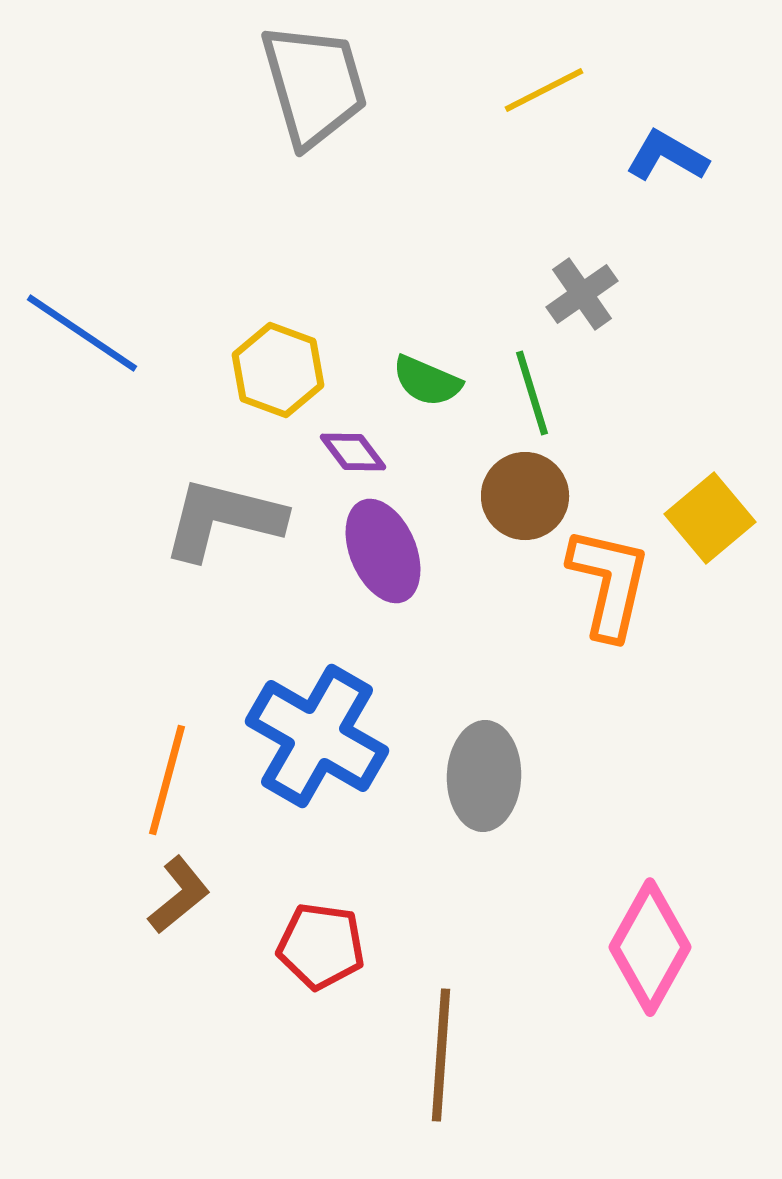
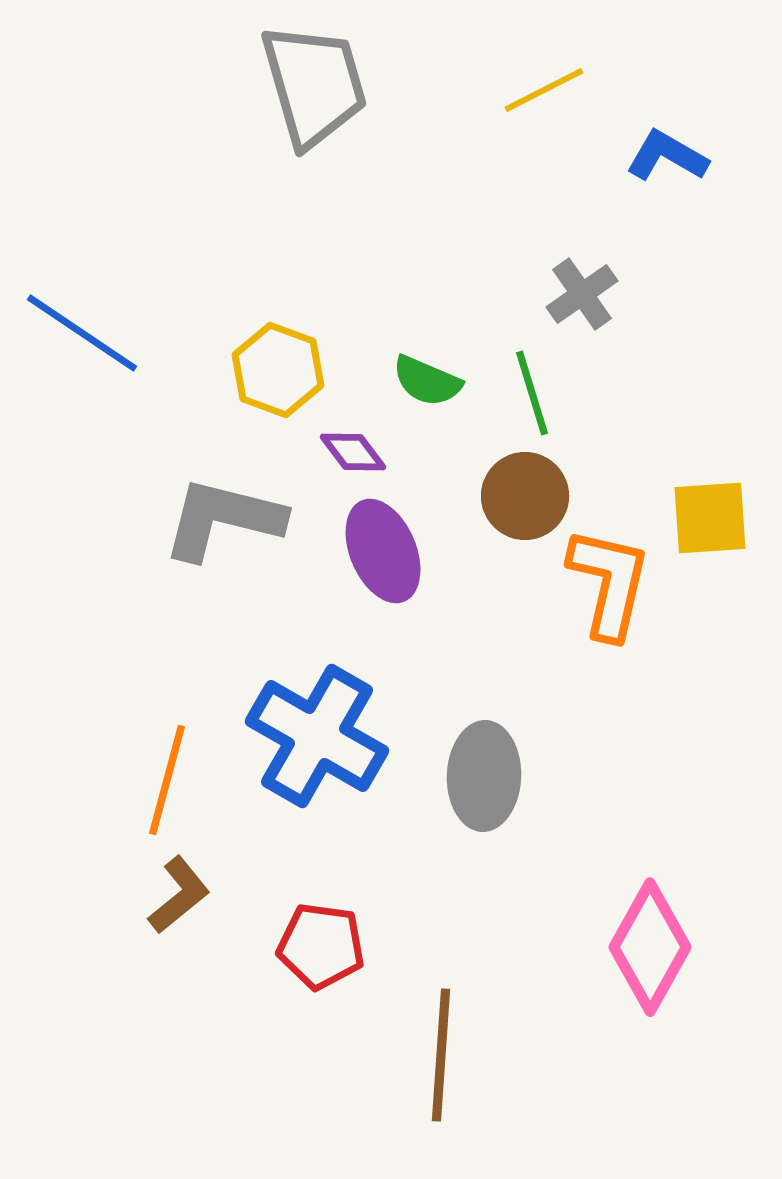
yellow square: rotated 36 degrees clockwise
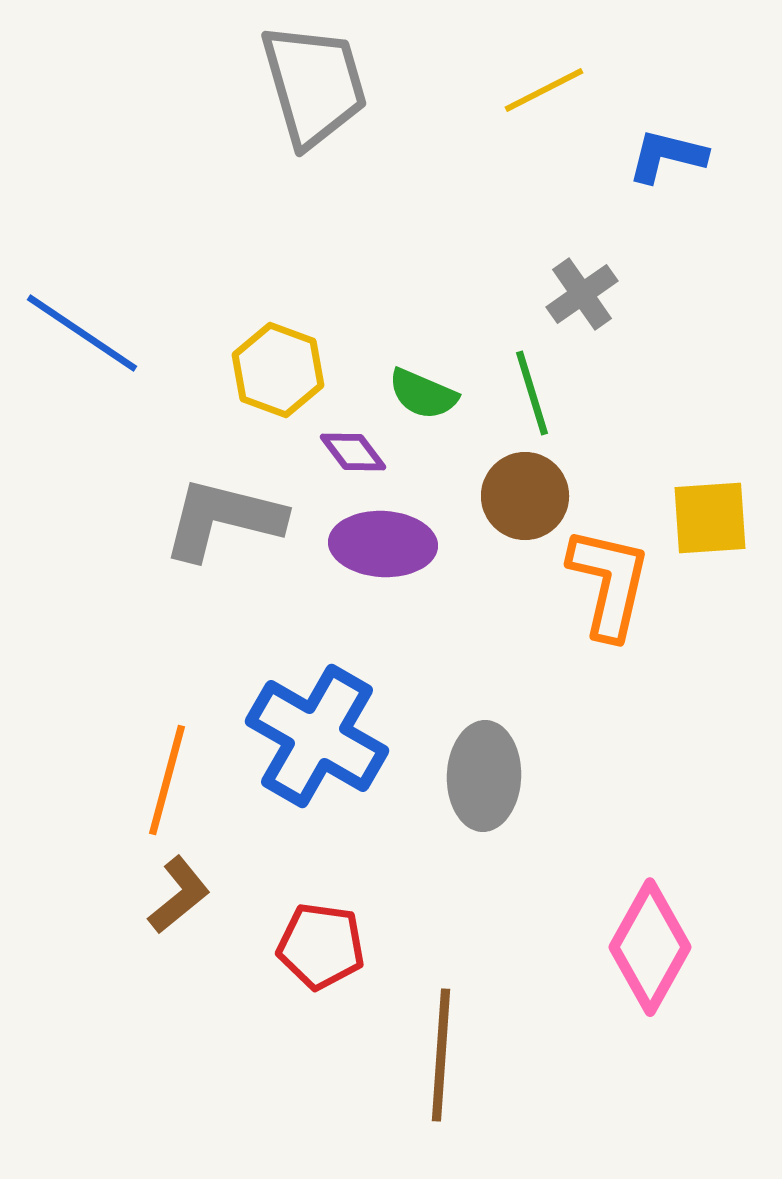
blue L-shape: rotated 16 degrees counterclockwise
green semicircle: moved 4 px left, 13 px down
purple ellipse: moved 7 px up; rotated 64 degrees counterclockwise
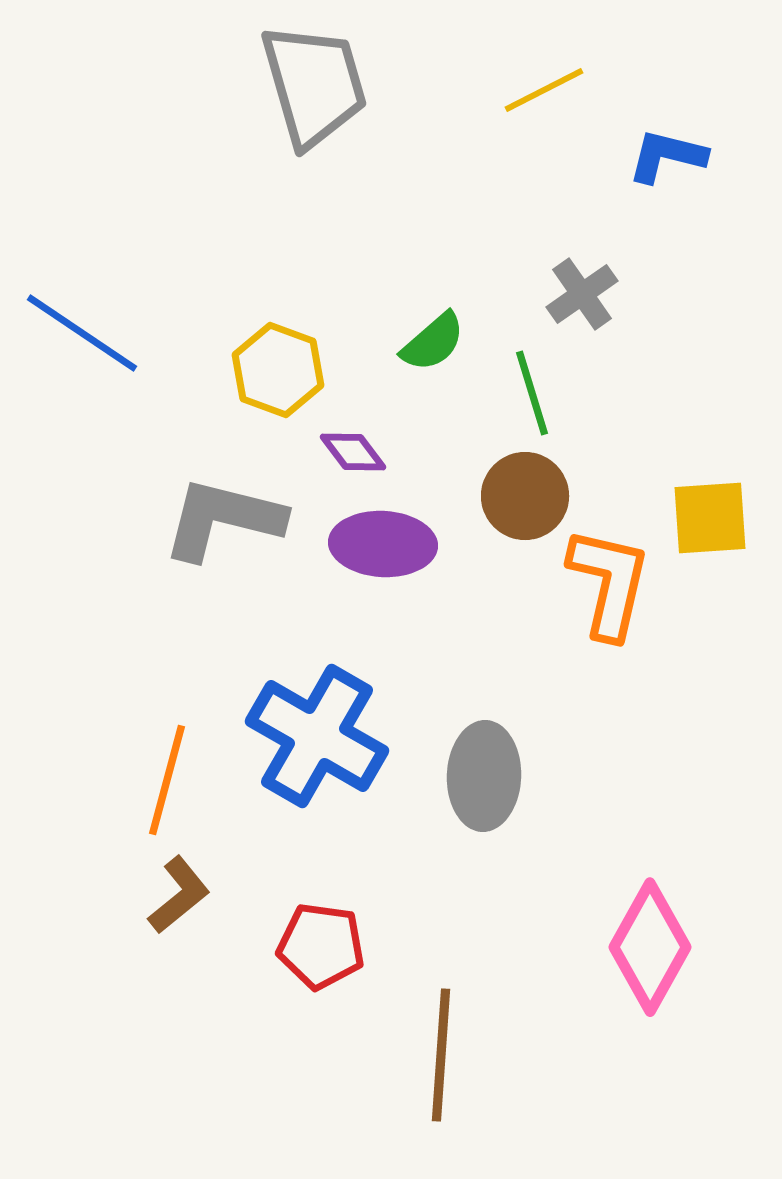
green semicircle: moved 10 px right, 52 px up; rotated 64 degrees counterclockwise
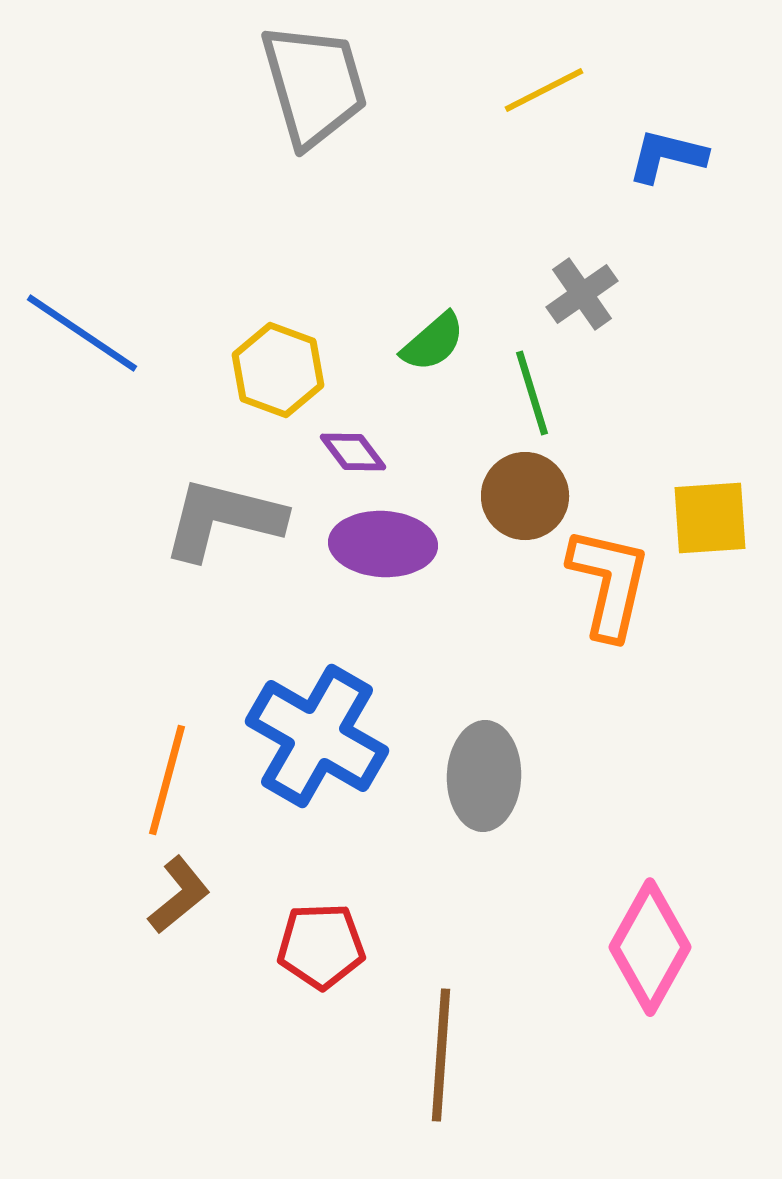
red pentagon: rotated 10 degrees counterclockwise
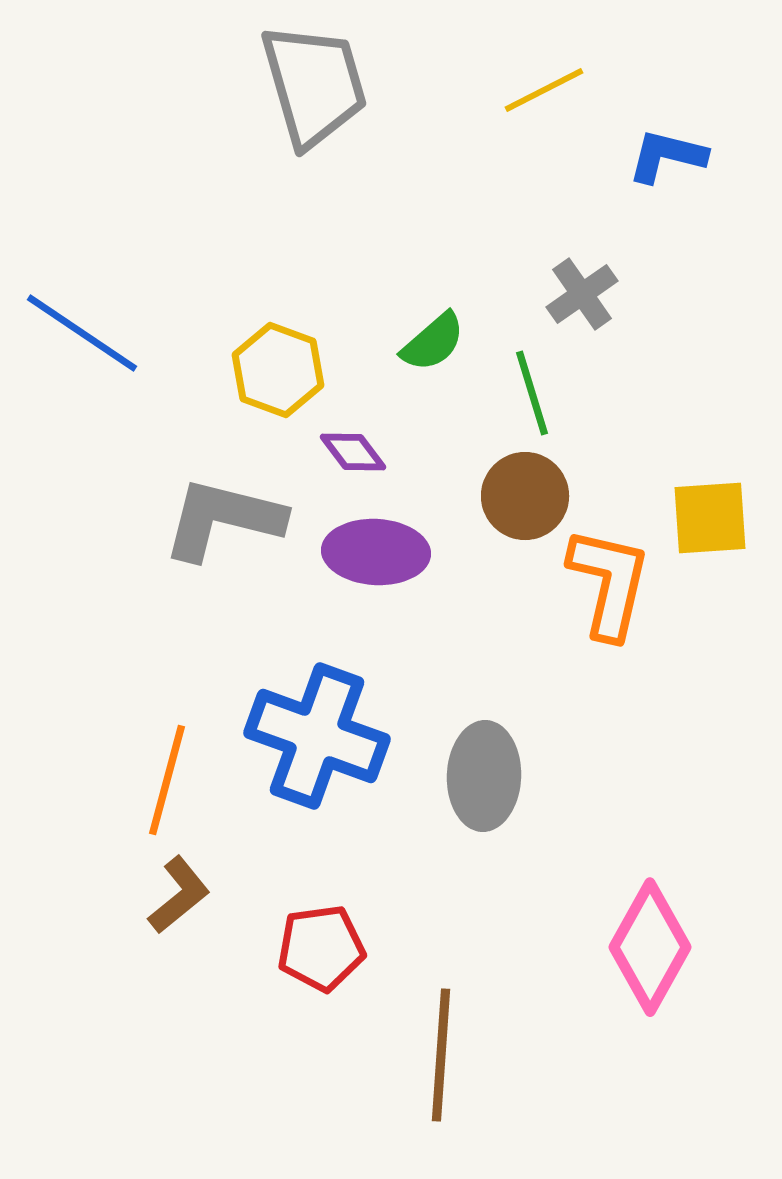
purple ellipse: moved 7 px left, 8 px down
blue cross: rotated 10 degrees counterclockwise
red pentagon: moved 2 px down; rotated 6 degrees counterclockwise
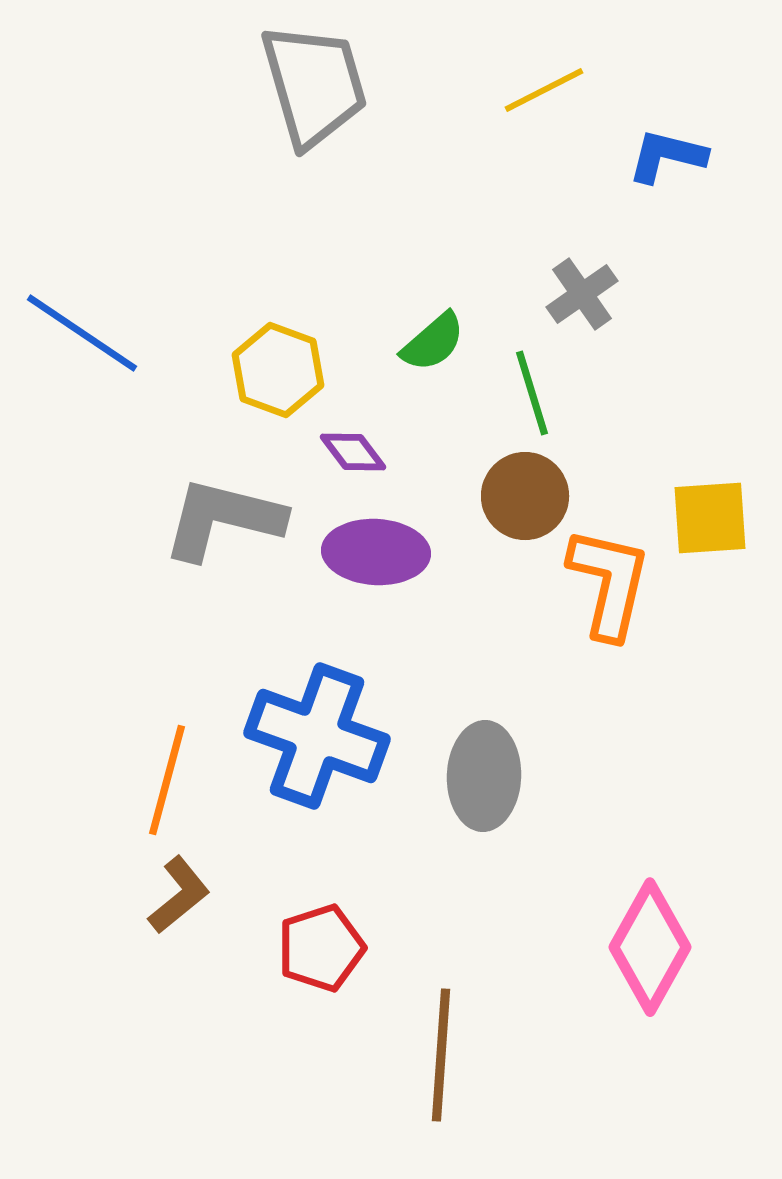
red pentagon: rotated 10 degrees counterclockwise
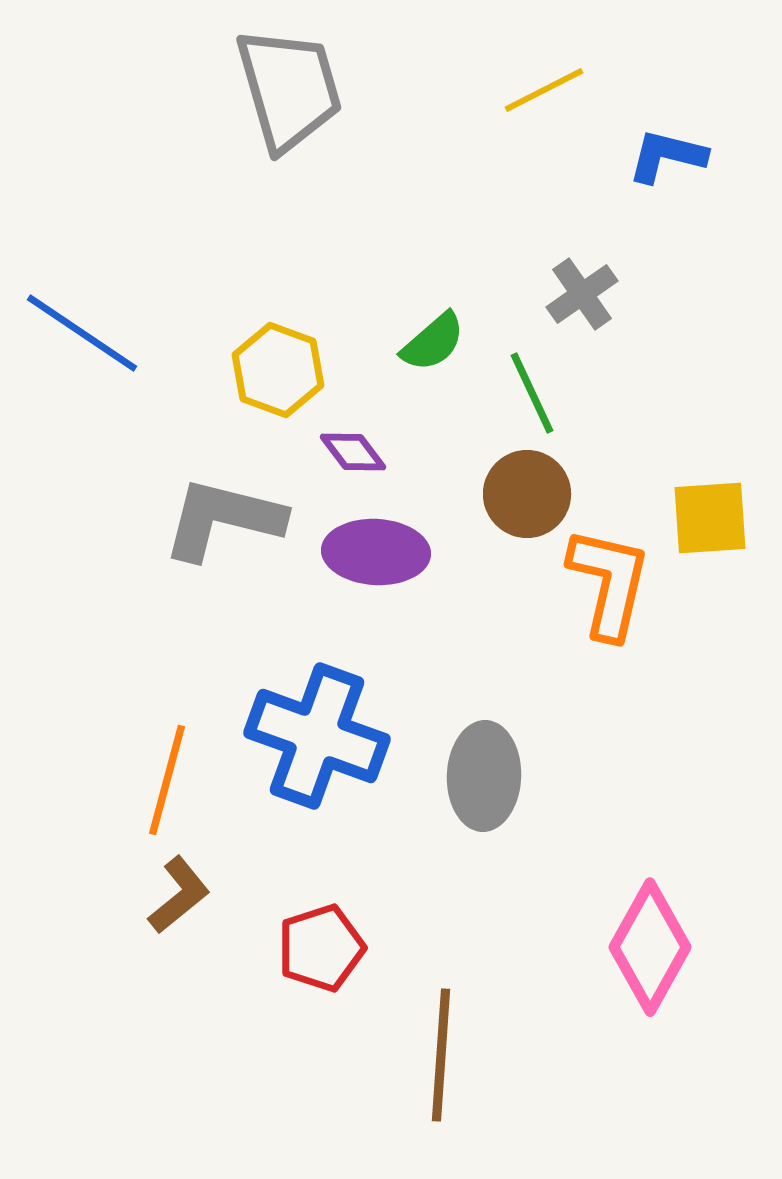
gray trapezoid: moved 25 px left, 4 px down
green line: rotated 8 degrees counterclockwise
brown circle: moved 2 px right, 2 px up
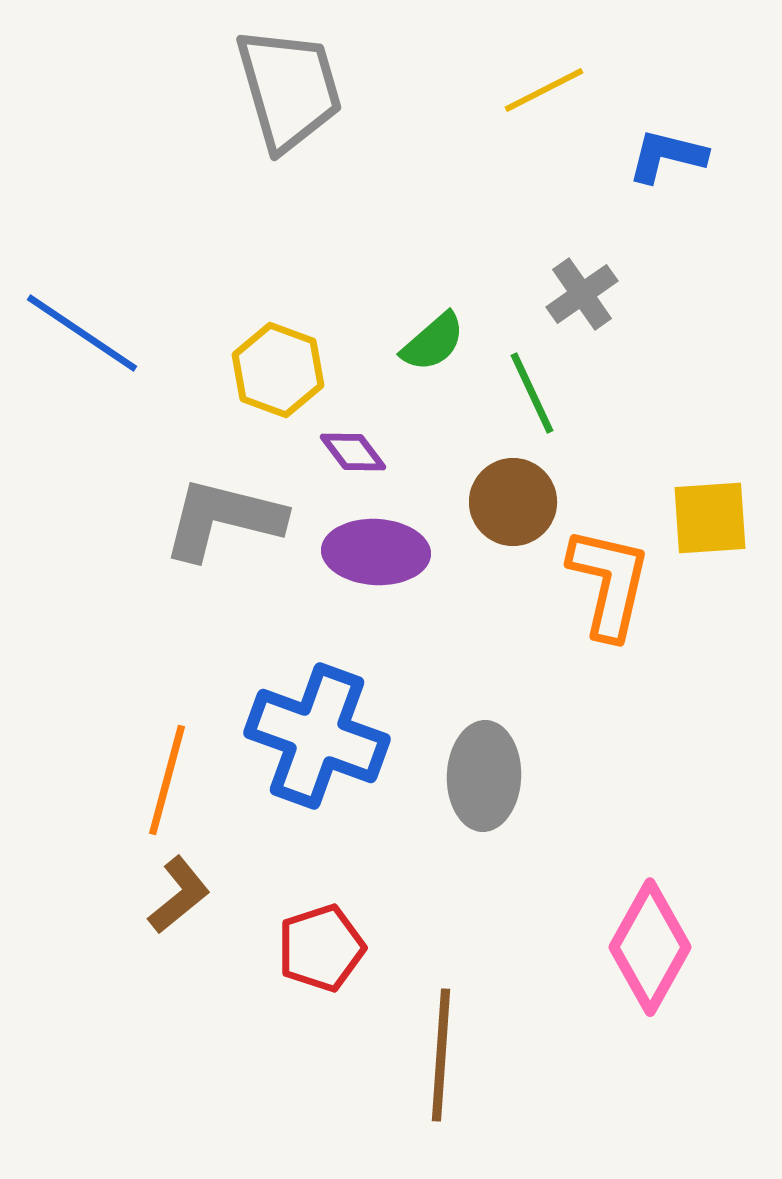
brown circle: moved 14 px left, 8 px down
